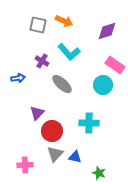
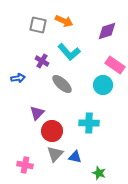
pink cross: rotated 14 degrees clockwise
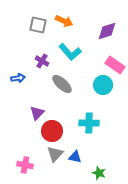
cyan L-shape: moved 1 px right
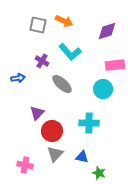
pink rectangle: rotated 42 degrees counterclockwise
cyan circle: moved 4 px down
blue triangle: moved 7 px right
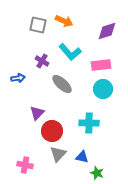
pink rectangle: moved 14 px left
gray triangle: moved 3 px right
green star: moved 2 px left
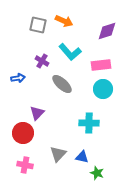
red circle: moved 29 px left, 2 px down
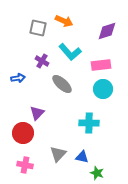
gray square: moved 3 px down
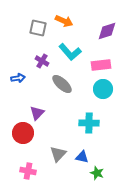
pink cross: moved 3 px right, 6 px down
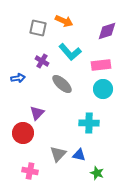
blue triangle: moved 3 px left, 2 px up
pink cross: moved 2 px right
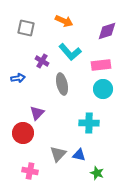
gray square: moved 12 px left
gray ellipse: rotated 35 degrees clockwise
